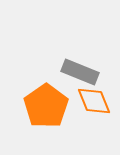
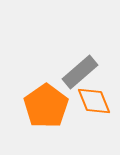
gray rectangle: rotated 63 degrees counterclockwise
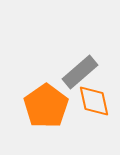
orange diamond: rotated 9 degrees clockwise
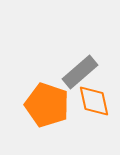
orange pentagon: moved 1 px right, 1 px up; rotated 18 degrees counterclockwise
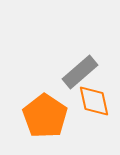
orange pentagon: moved 2 px left, 11 px down; rotated 15 degrees clockwise
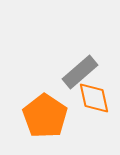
orange diamond: moved 3 px up
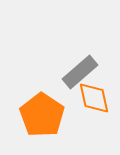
orange pentagon: moved 3 px left, 1 px up
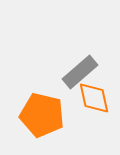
orange pentagon: rotated 21 degrees counterclockwise
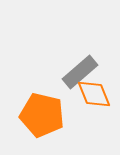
orange diamond: moved 4 px up; rotated 9 degrees counterclockwise
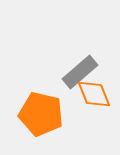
orange pentagon: moved 1 px left, 1 px up
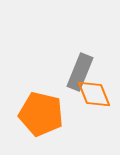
gray rectangle: rotated 27 degrees counterclockwise
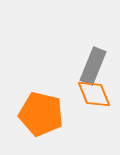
gray rectangle: moved 13 px right, 6 px up
